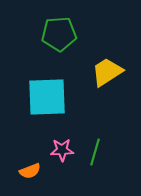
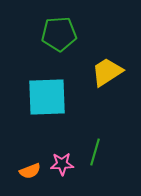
pink star: moved 14 px down
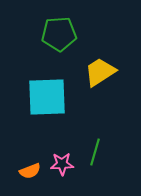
yellow trapezoid: moved 7 px left
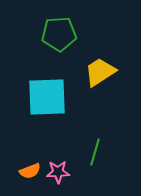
pink star: moved 4 px left, 8 px down
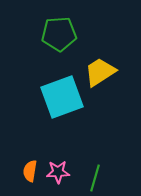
cyan square: moved 15 px right; rotated 18 degrees counterclockwise
green line: moved 26 px down
orange semicircle: rotated 120 degrees clockwise
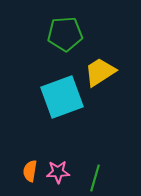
green pentagon: moved 6 px right
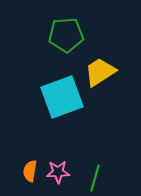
green pentagon: moved 1 px right, 1 px down
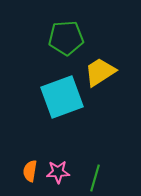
green pentagon: moved 3 px down
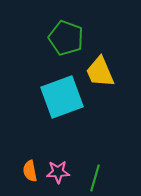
green pentagon: rotated 24 degrees clockwise
yellow trapezoid: rotated 80 degrees counterclockwise
orange semicircle: rotated 20 degrees counterclockwise
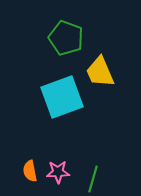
green line: moved 2 px left, 1 px down
